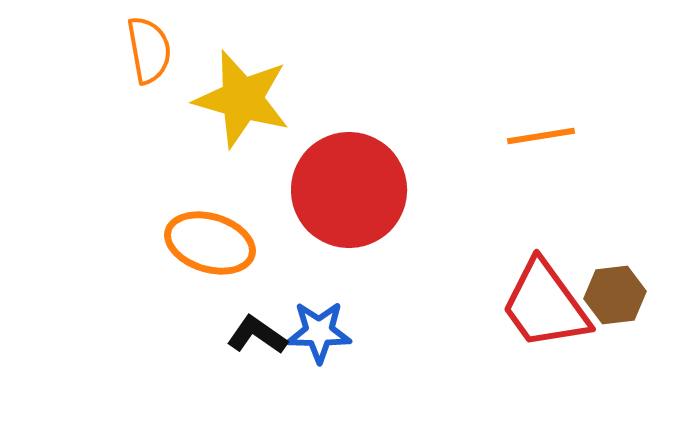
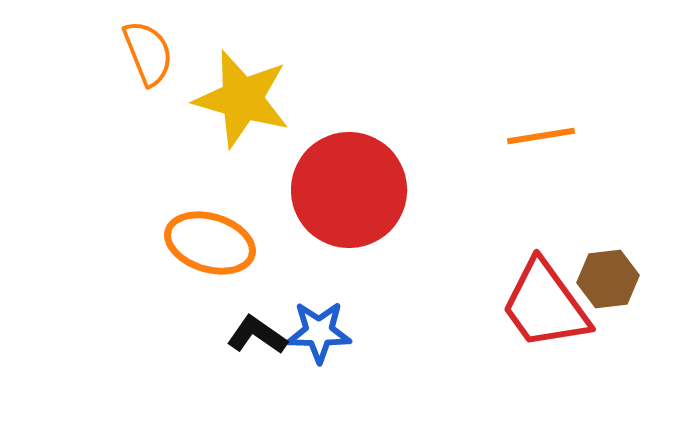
orange semicircle: moved 1 px left, 3 px down; rotated 12 degrees counterclockwise
brown hexagon: moved 7 px left, 16 px up
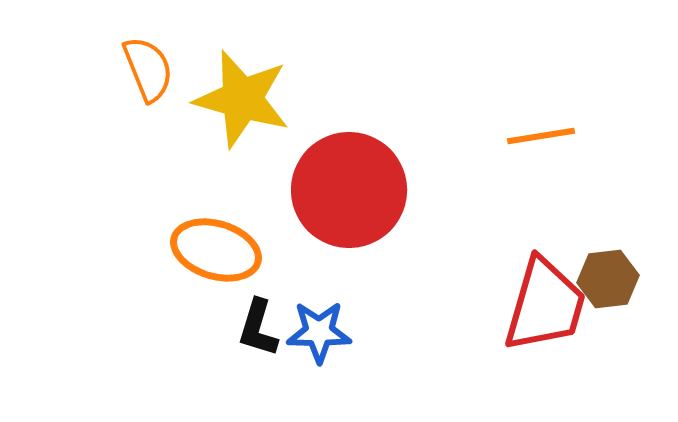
orange semicircle: moved 16 px down
orange ellipse: moved 6 px right, 7 px down
red trapezoid: rotated 128 degrees counterclockwise
black L-shape: moved 1 px right, 7 px up; rotated 108 degrees counterclockwise
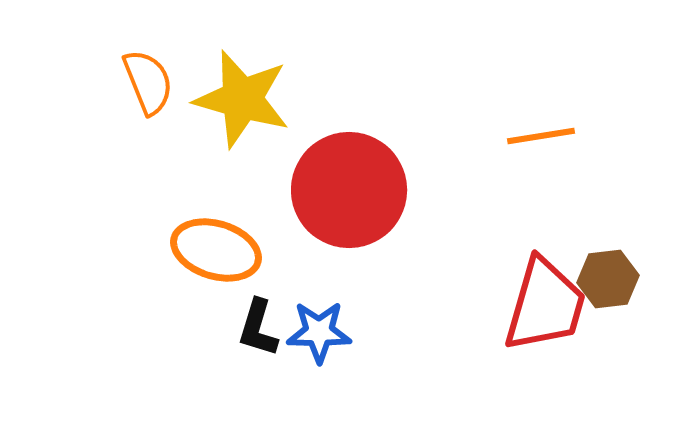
orange semicircle: moved 13 px down
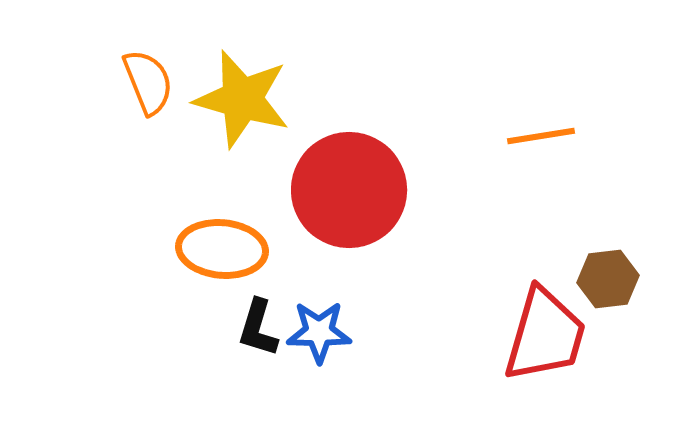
orange ellipse: moved 6 px right, 1 px up; rotated 12 degrees counterclockwise
red trapezoid: moved 30 px down
